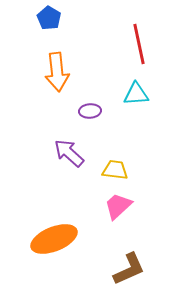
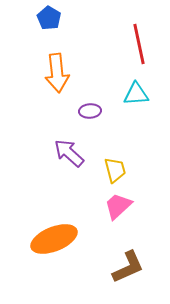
orange arrow: moved 1 px down
yellow trapezoid: rotated 68 degrees clockwise
brown L-shape: moved 1 px left, 2 px up
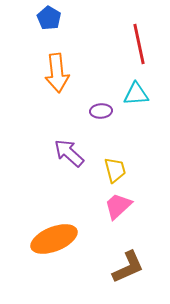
purple ellipse: moved 11 px right
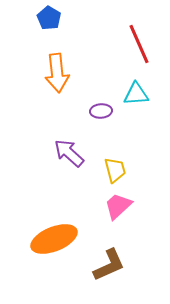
red line: rotated 12 degrees counterclockwise
brown L-shape: moved 19 px left, 2 px up
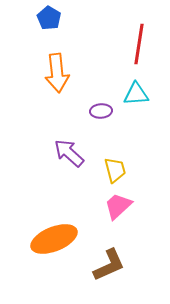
red line: rotated 33 degrees clockwise
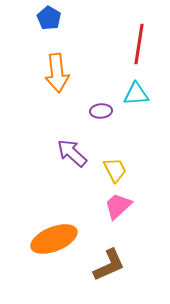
purple arrow: moved 3 px right
yellow trapezoid: rotated 12 degrees counterclockwise
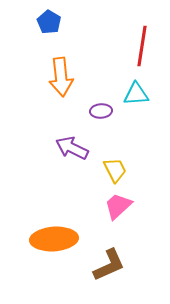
blue pentagon: moved 4 px down
red line: moved 3 px right, 2 px down
orange arrow: moved 4 px right, 4 px down
purple arrow: moved 5 px up; rotated 16 degrees counterclockwise
orange ellipse: rotated 18 degrees clockwise
